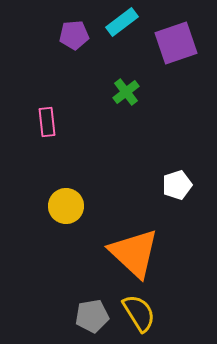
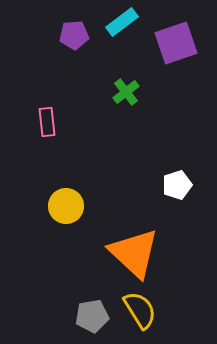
yellow semicircle: moved 1 px right, 3 px up
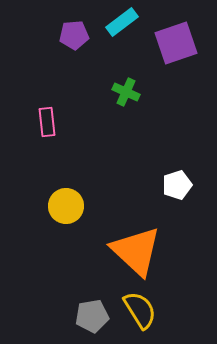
green cross: rotated 28 degrees counterclockwise
orange triangle: moved 2 px right, 2 px up
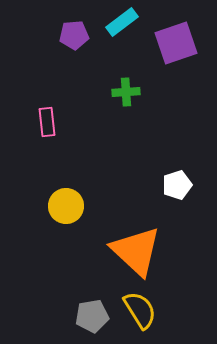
green cross: rotated 28 degrees counterclockwise
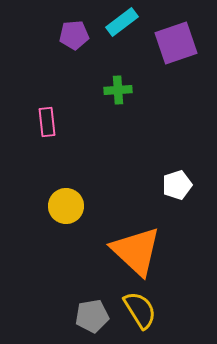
green cross: moved 8 px left, 2 px up
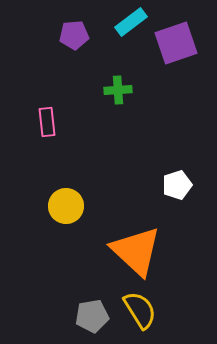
cyan rectangle: moved 9 px right
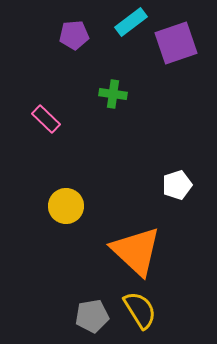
green cross: moved 5 px left, 4 px down; rotated 12 degrees clockwise
pink rectangle: moved 1 px left, 3 px up; rotated 40 degrees counterclockwise
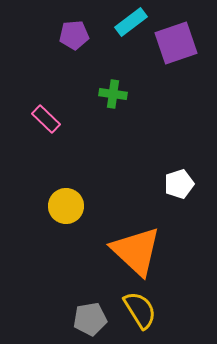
white pentagon: moved 2 px right, 1 px up
gray pentagon: moved 2 px left, 3 px down
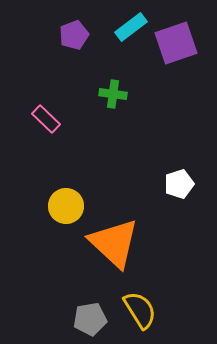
cyan rectangle: moved 5 px down
purple pentagon: rotated 16 degrees counterclockwise
orange triangle: moved 22 px left, 8 px up
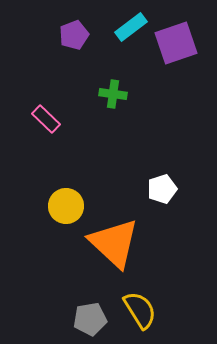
white pentagon: moved 17 px left, 5 px down
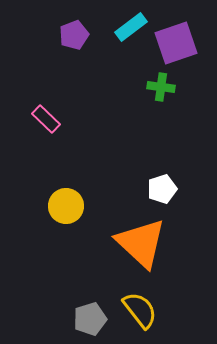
green cross: moved 48 px right, 7 px up
orange triangle: moved 27 px right
yellow semicircle: rotated 6 degrees counterclockwise
gray pentagon: rotated 8 degrees counterclockwise
